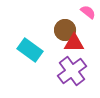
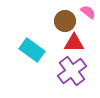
brown circle: moved 9 px up
cyan rectangle: moved 2 px right
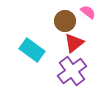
red triangle: rotated 40 degrees counterclockwise
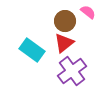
red triangle: moved 10 px left
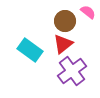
red triangle: moved 1 px left, 1 px down
cyan rectangle: moved 2 px left
